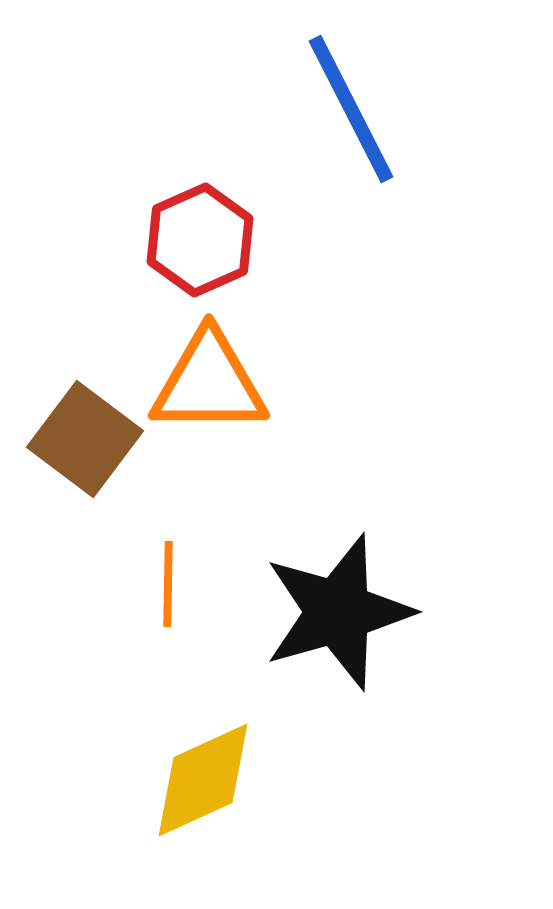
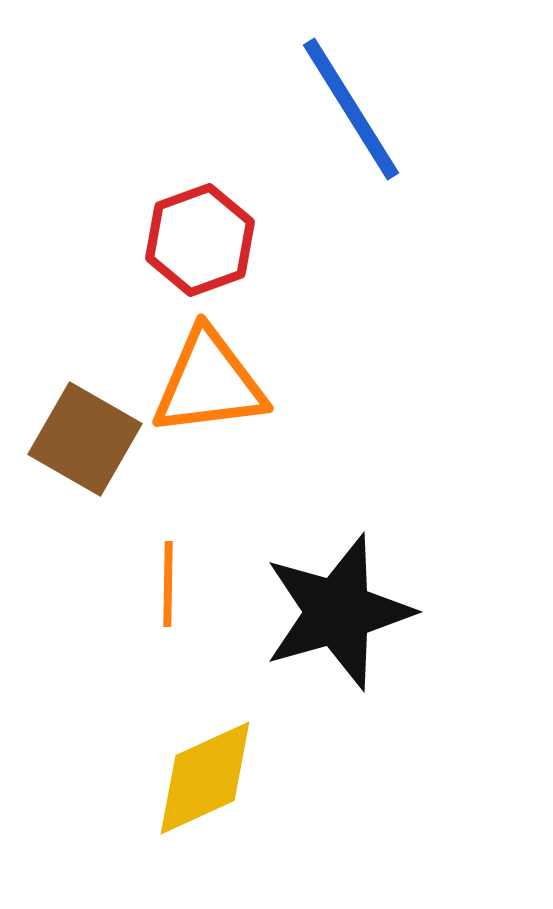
blue line: rotated 5 degrees counterclockwise
red hexagon: rotated 4 degrees clockwise
orange triangle: rotated 7 degrees counterclockwise
brown square: rotated 7 degrees counterclockwise
yellow diamond: moved 2 px right, 2 px up
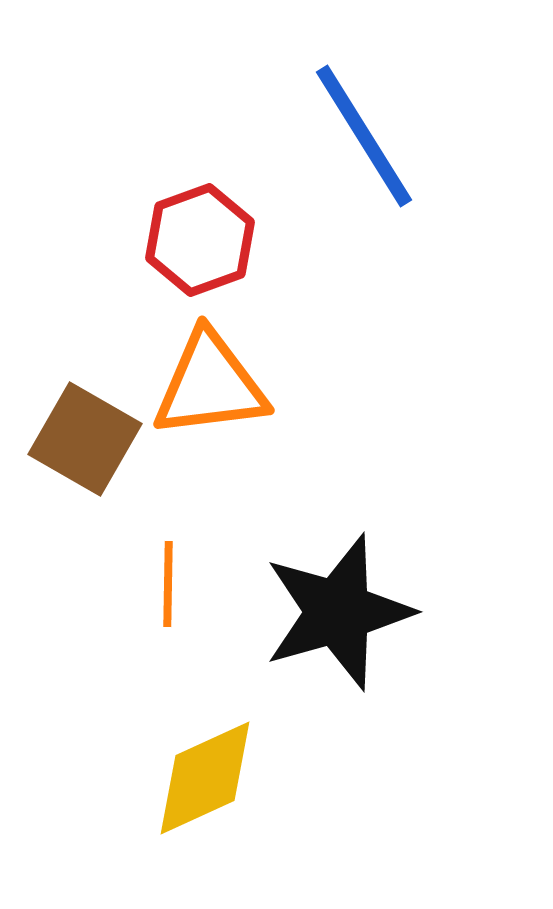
blue line: moved 13 px right, 27 px down
orange triangle: moved 1 px right, 2 px down
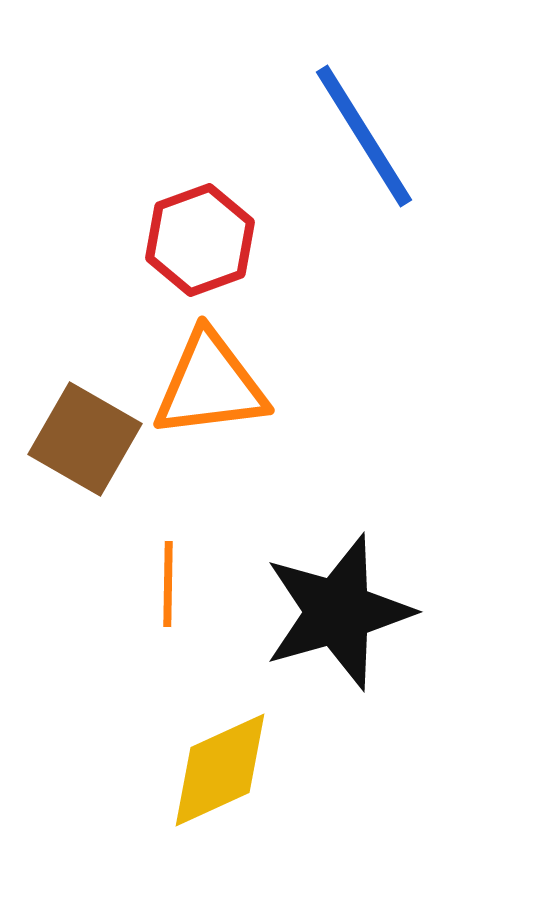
yellow diamond: moved 15 px right, 8 px up
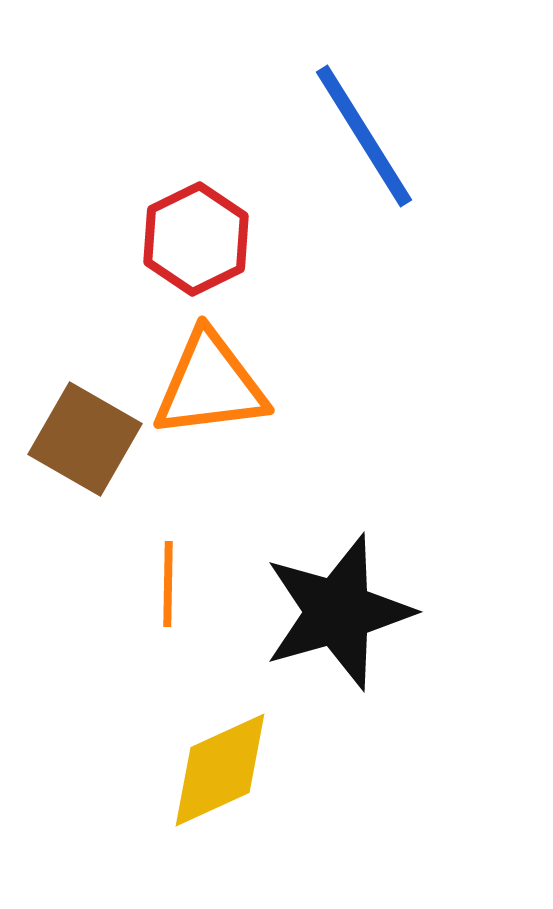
red hexagon: moved 4 px left, 1 px up; rotated 6 degrees counterclockwise
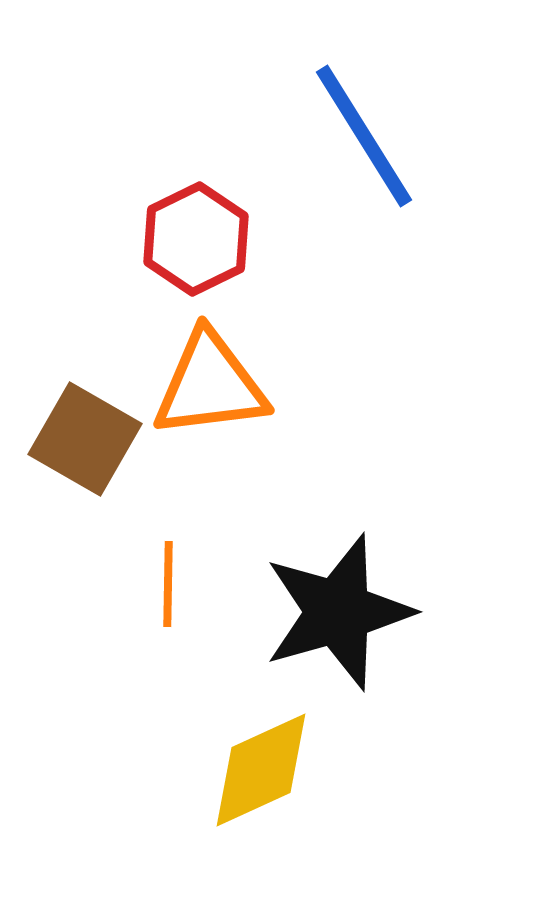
yellow diamond: moved 41 px right
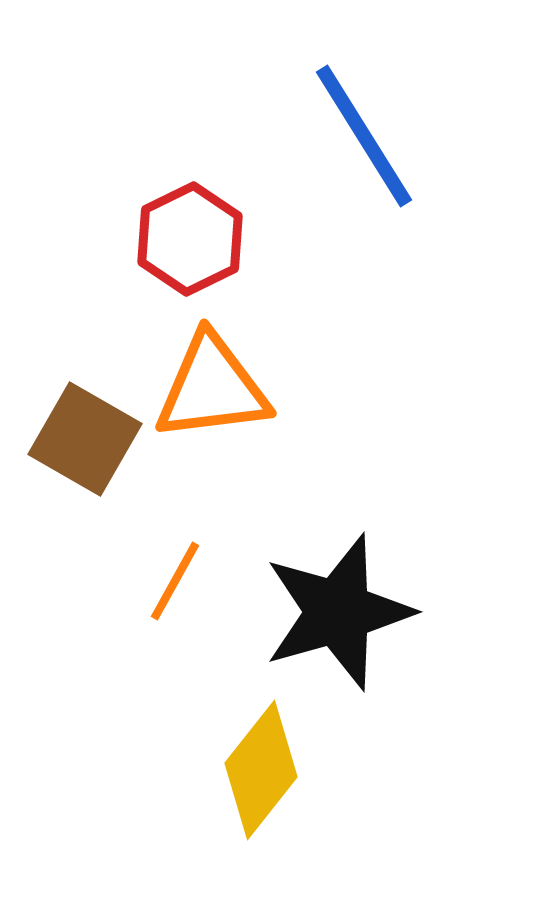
red hexagon: moved 6 px left
orange triangle: moved 2 px right, 3 px down
orange line: moved 7 px right, 3 px up; rotated 28 degrees clockwise
yellow diamond: rotated 27 degrees counterclockwise
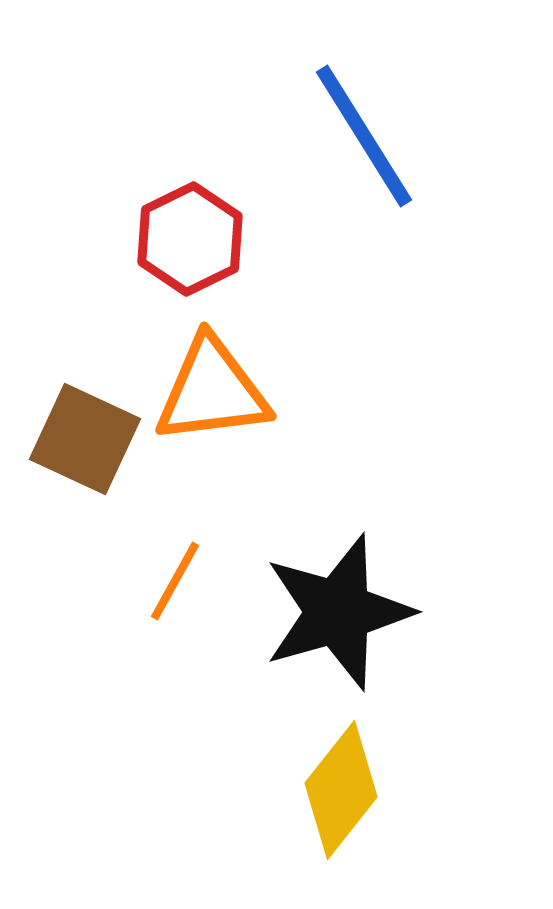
orange triangle: moved 3 px down
brown square: rotated 5 degrees counterclockwise
yellow diamond: moved 80 px right, 20 px down
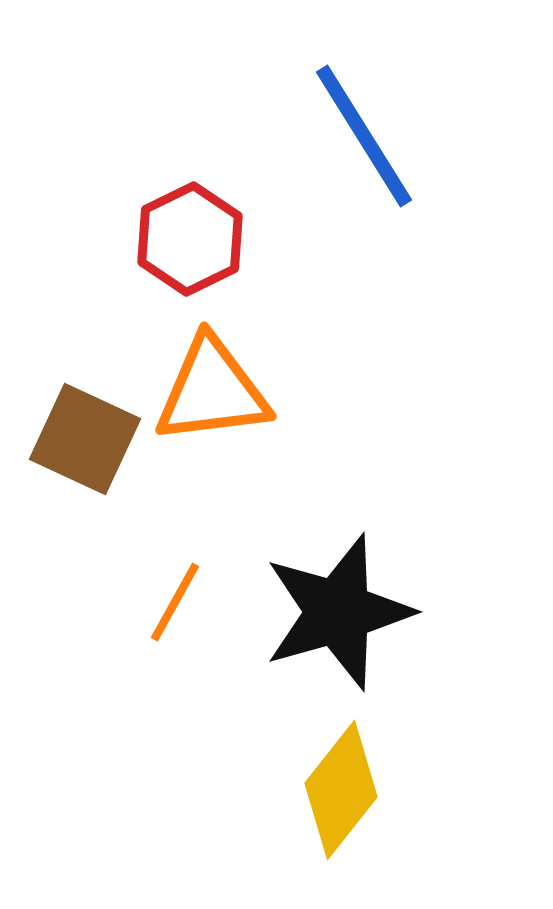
orange line: moved 21 px down
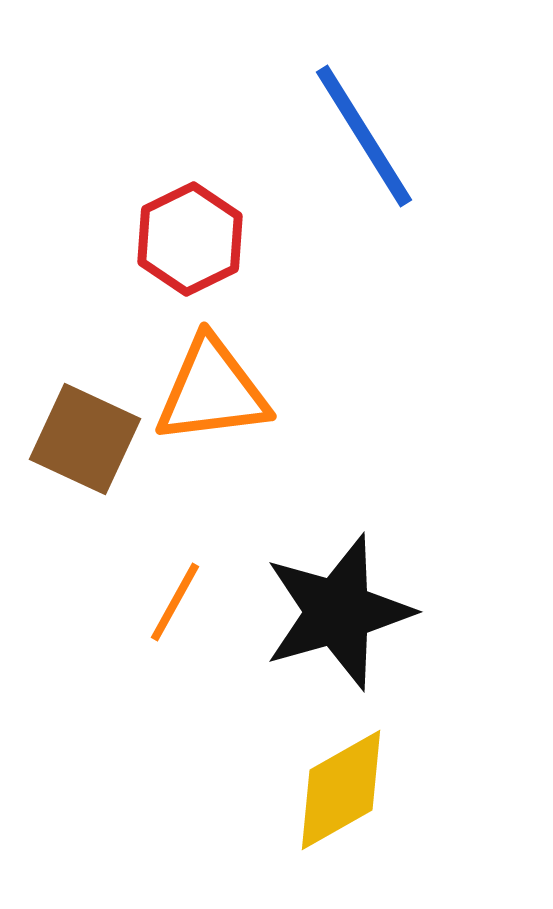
yellow diamond: rotated 22 degrees clockwise
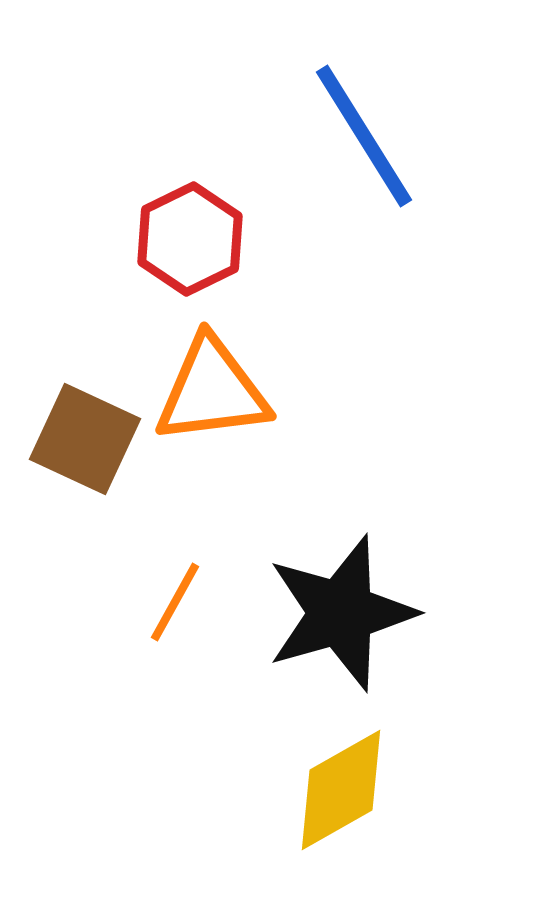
black star: moved 3 px right, 1 px down
